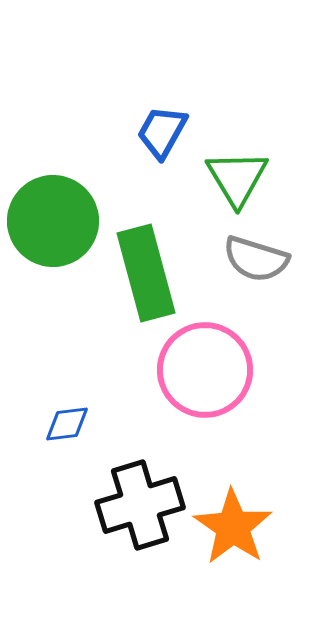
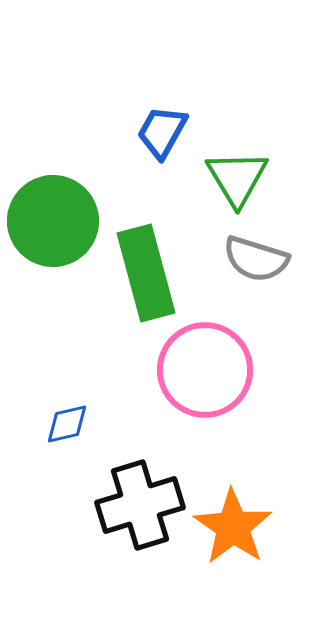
blue diamond: rotated 6 degrees counterclockwise
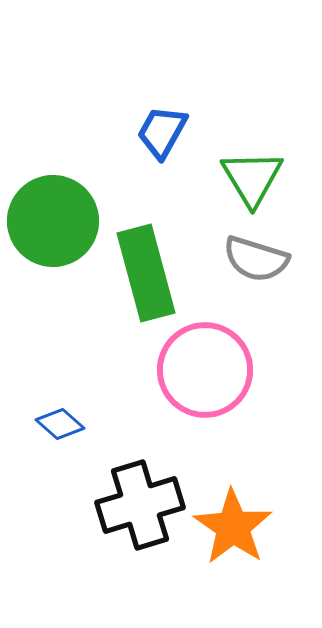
green triangle: moved 15 px right
blue diamond: moved 7 px left; rotated 54 degrees clockwise
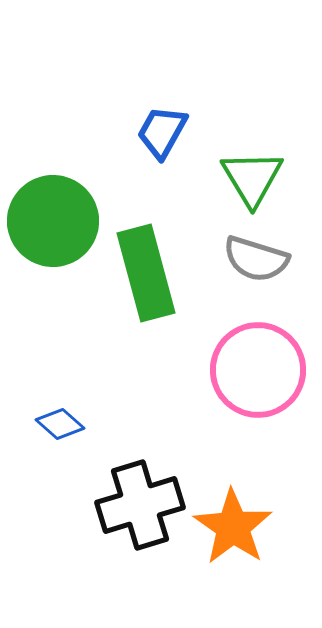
pink circle: moved 53 px right
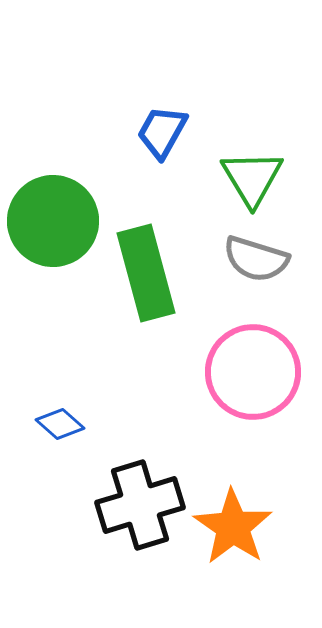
pink circle: moved 5 px left, 2 px down
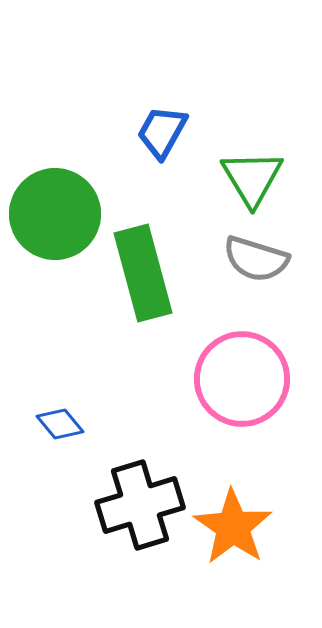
green circle: moved 2 px right, 7 px up
green rectangle: moved 3 px left
pink circle: moved 11 px left, 7 px down
blue diamond: rotated 9 degrees clockwise
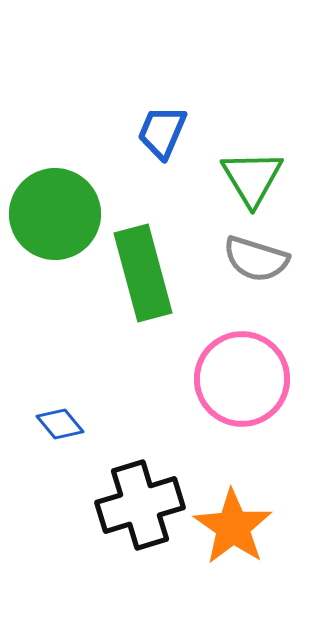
blue trapezoid: rotated 6 degrees counterclockwise
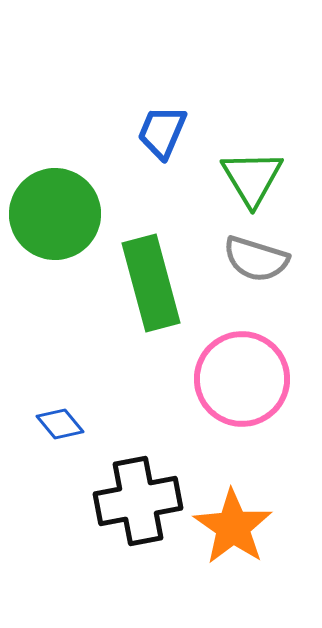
green rectangle: moved 8 px right, 10 px down
black cross: moved 2 px left, 4 px up; rotated 6 degrees clockwise
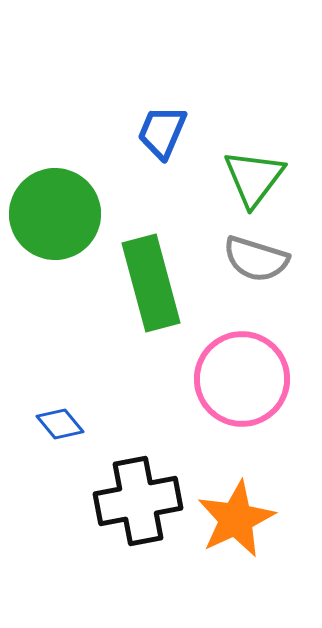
green triangle: moved 2 px right; rotated 8 degrees clockwise
orange star: moved 3 px right, 8 px up; rotated 12 degrees clockwise
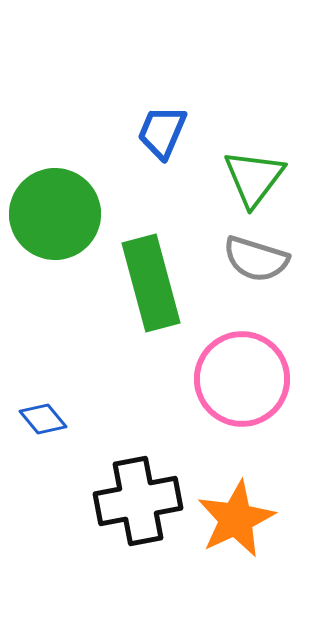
blue diamond: moved 17 px left, 5 px up
